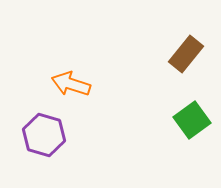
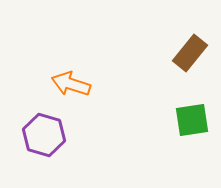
brown rectangle: moved 4 px right, 1 px up
green square: rotated 27 degrees clockwise
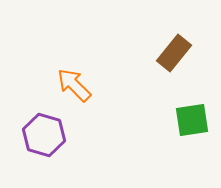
brown rectangle: moved 16 px left
orange arrow: moved 3 px right, 1 px down; rotated 27 degrees clockwise
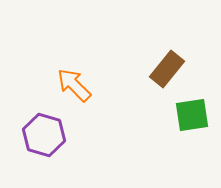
brown rectangle: moved 7 px left, 16 px down
green square: moved 5 px up
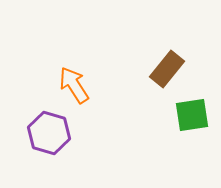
orange arrow: rotated 12 degrees clockwise
purple hexagon: moved 5 px right, 2 px up
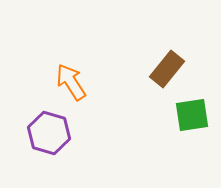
orange arrow: moved 3 px left, 3 px up
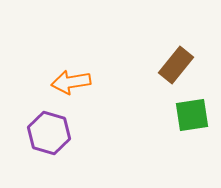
brown rectangle: moved 9 px right, 4 px up
orange arrow: rotated 66 degrees counterclockwise
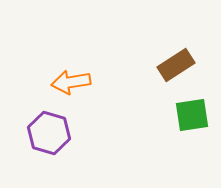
brown rectangle: rotated 18 degrees clockwise
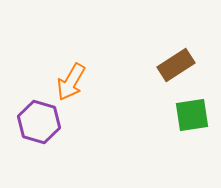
orange arrow: rotated 51 degrees counterclockwise
purple hexagon: moved 10 px left, 11 px up
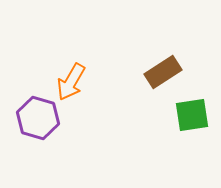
brown rectangle: moved 13 px left, 7 px down
purple hexagon: moved 1 px left, 4 px up
